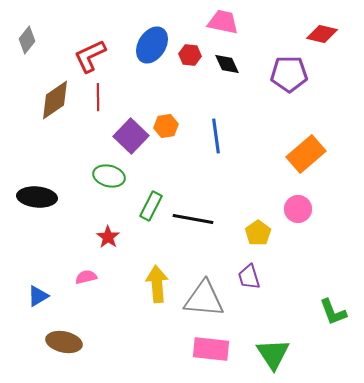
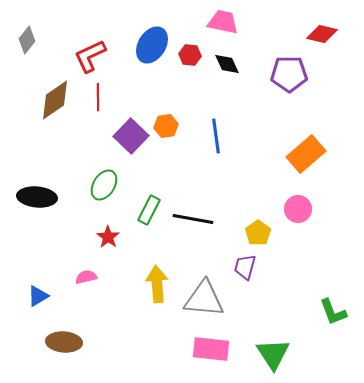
green ellipse: moved 5 px left, 9 px down; rotated 72 degrees counterclockwise
green rectangle: moved 2 px left, 4 px down
purple trapezoid: moved 4 px left, 10 px up; rotated 32 degrees clockwise
brown ellipse: rotated 8 degrees counterclockwise
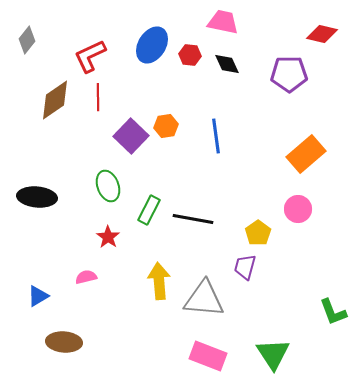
green ellipse: moved 4 px right, 1 px down; rotated 52 degrees counterclockwise
yellow arrow: moved 2 px right, 3 px up
pink rectangle: moved 3 px left, 7 px down; rotated 15 degrees clockwise
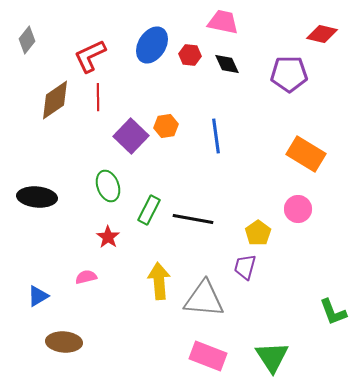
orange rectangle: rotated 72 degrees clockwise
green triangle: moved 1 px left, 3 px down
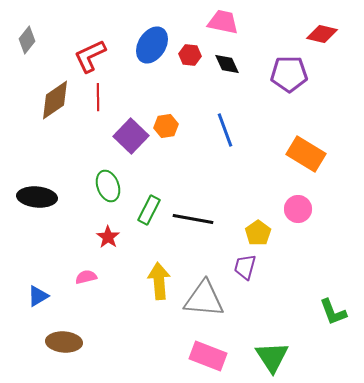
blue line: moved 9 px right, 6 px up; rotated 12 degrees counterclockwise
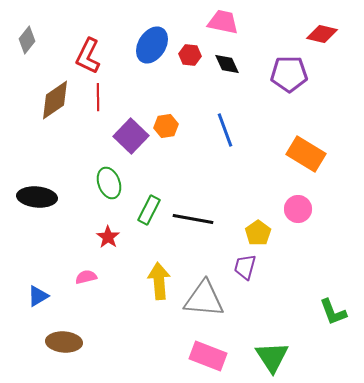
red L-shape: moved 2 px left; rotated 39 degrees counterclockwise
green ellipse: moved 1 px right, 3 px up
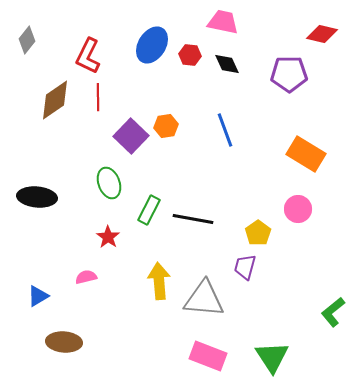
green L-shape: rotated 72 degrees clockwise
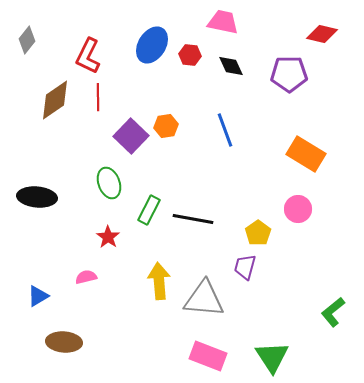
black diamond: moved 4 px right, 2 px down
